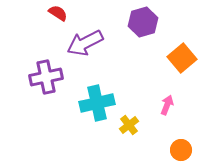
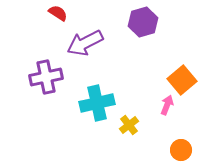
orange square: moved 22 px down
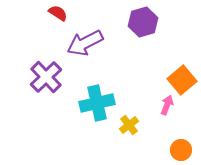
purple cross: rotated 32 degrees counterclockwise
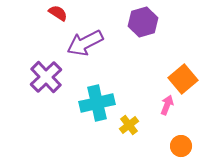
orange square: moved 1 px right, 1 px up
orange circle: moved 4 px up
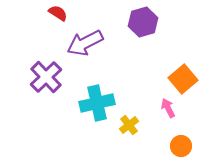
pink arrow: moved 1 px right, 3 px down; rotated 48 degrees counterclockwise
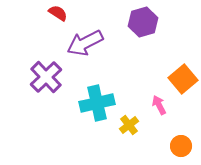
pink arrow: moved 9 px left, 3 px up
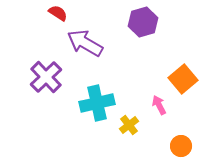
purple arrow: rotated 57 degrees clockwise
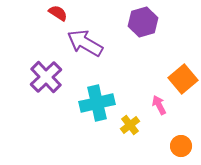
yellow cross: moved 1 px right
